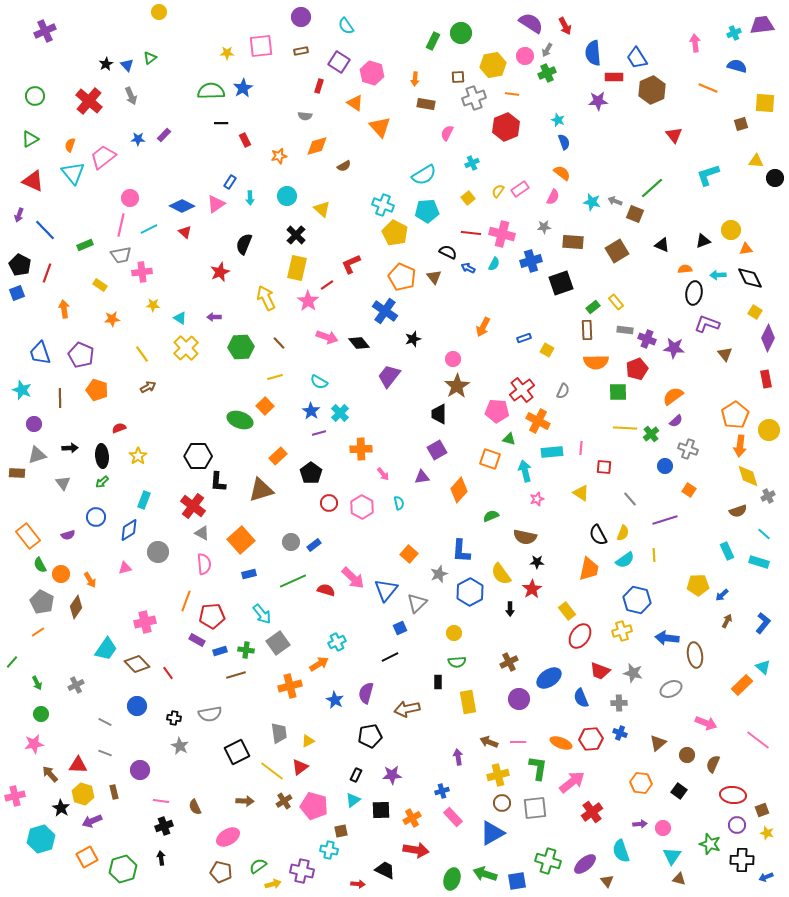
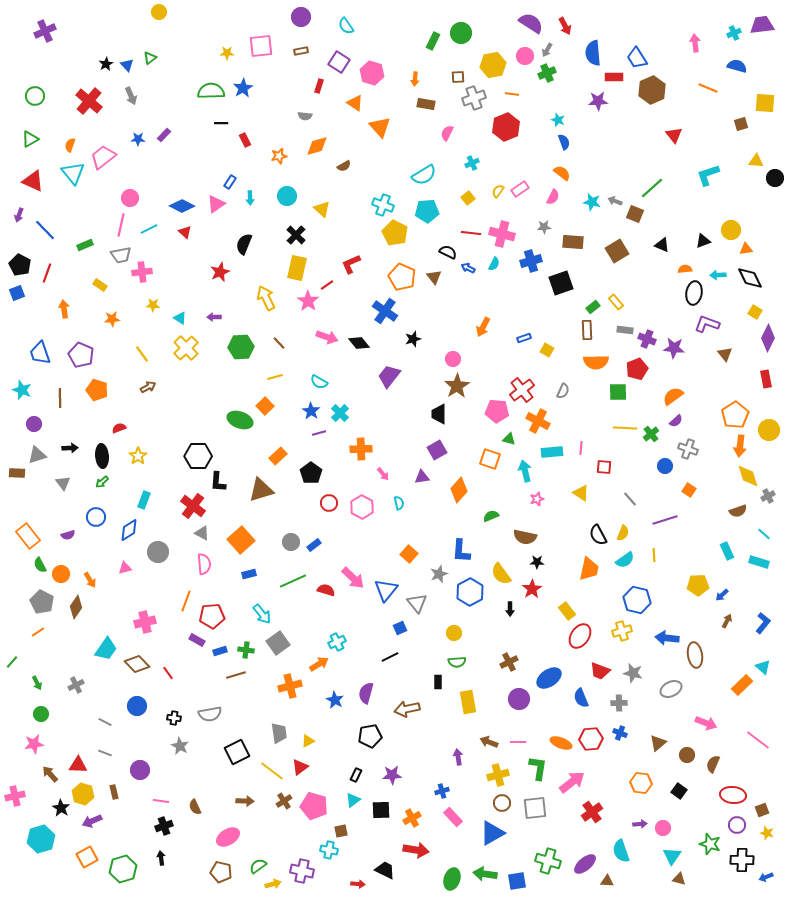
gray triangle at (417, 603): rotated 25 degrees counterclockwise
green arrow at (485, 874): rotated 10 degrees counterclockwise
brown triangle at (607, 881): rotated 48 degrees counterclockwise
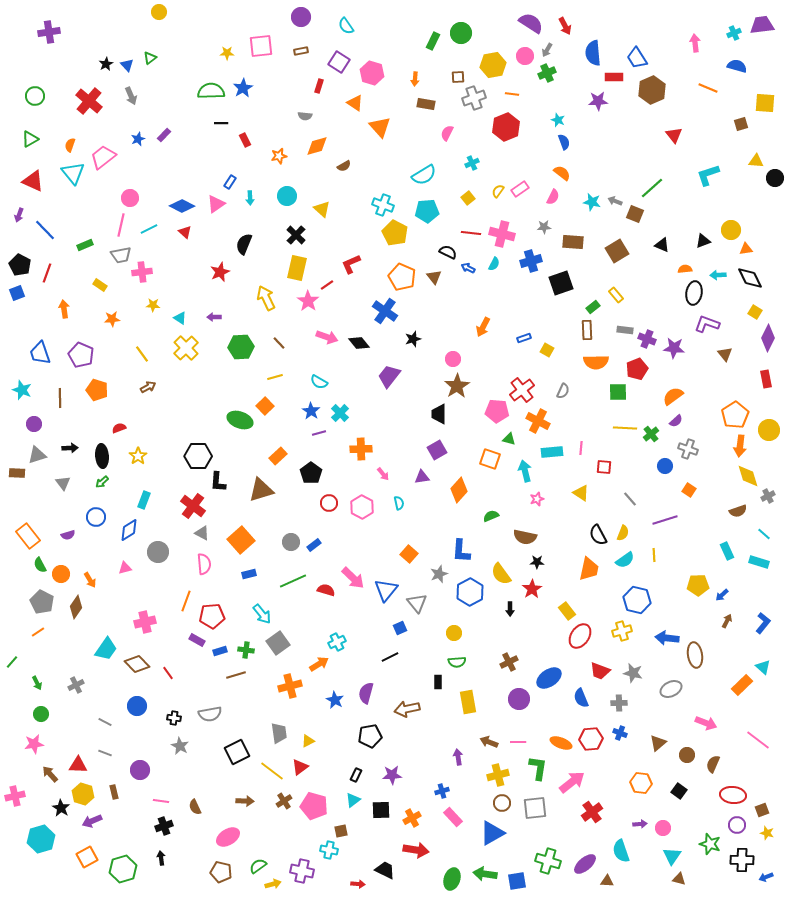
purple cross at (45, 31): moved 4 px right, 1 px down; rotated 15 degrees clockwise
blue star at (138, 139): rotated 24 degrees counterclockwise
yellow rectangle at (616, 302): moved 7 px up
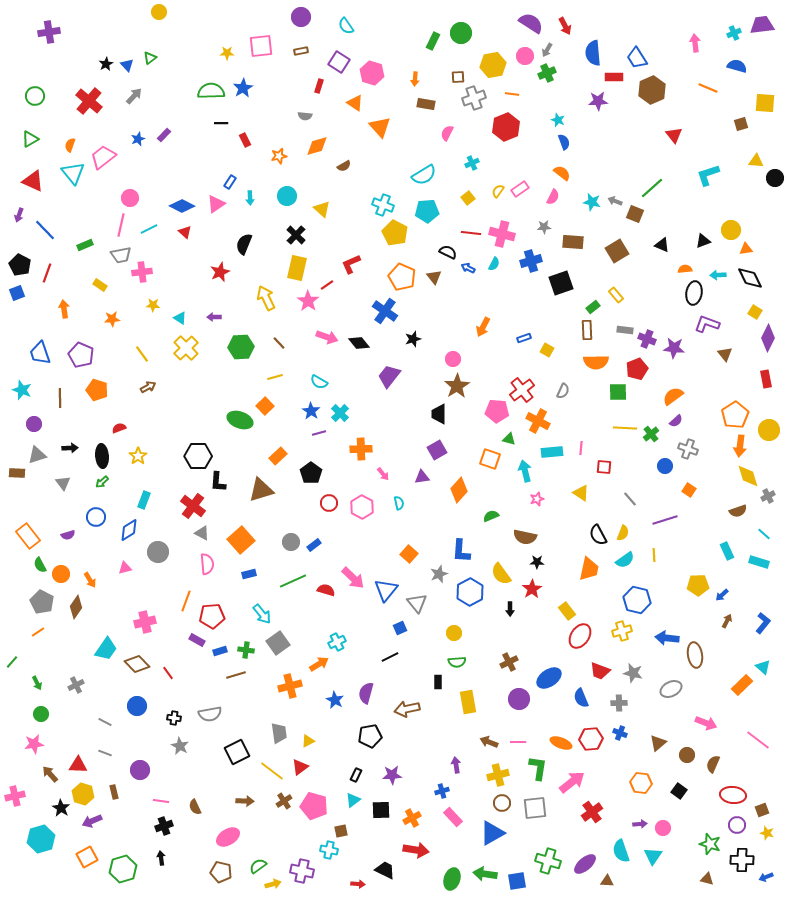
gray arrow at (131, 96): moved 3 px right; rotated 114 degrees counterclockwise
pink semicircle at (204, 564): moved 3 px right
purple arrow at (458, 757): moved 2 px left, 8 px down
cyan triangle at (672, 856): moved 19 px left
brown triangle at (679, 879): moved 28 px right
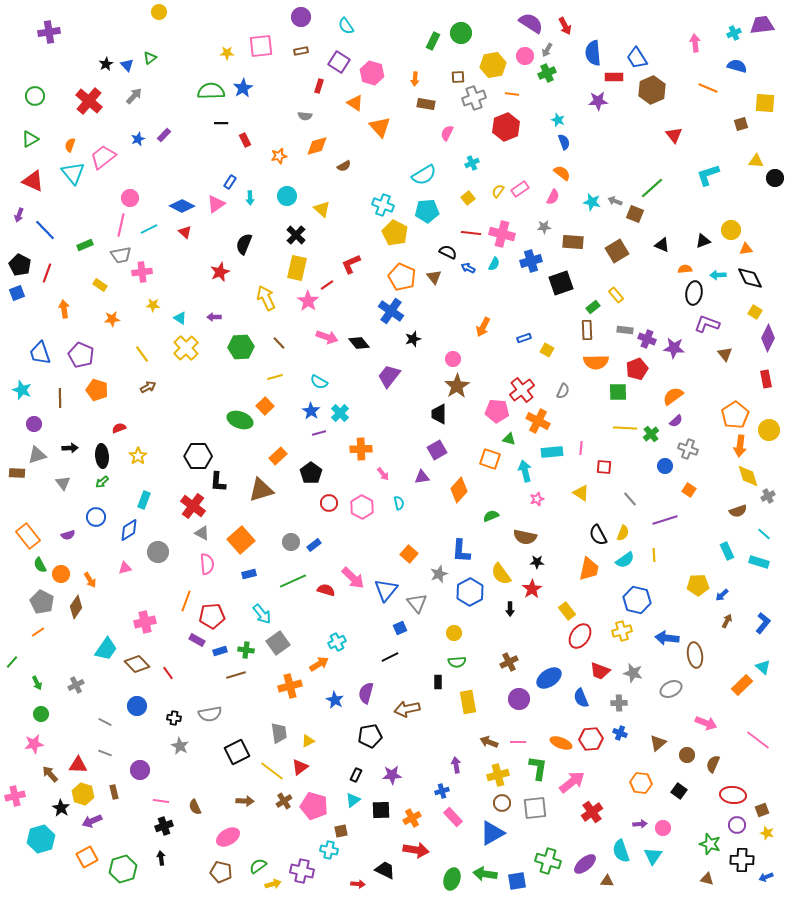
blue cross at (385, 311): moved 6 px right
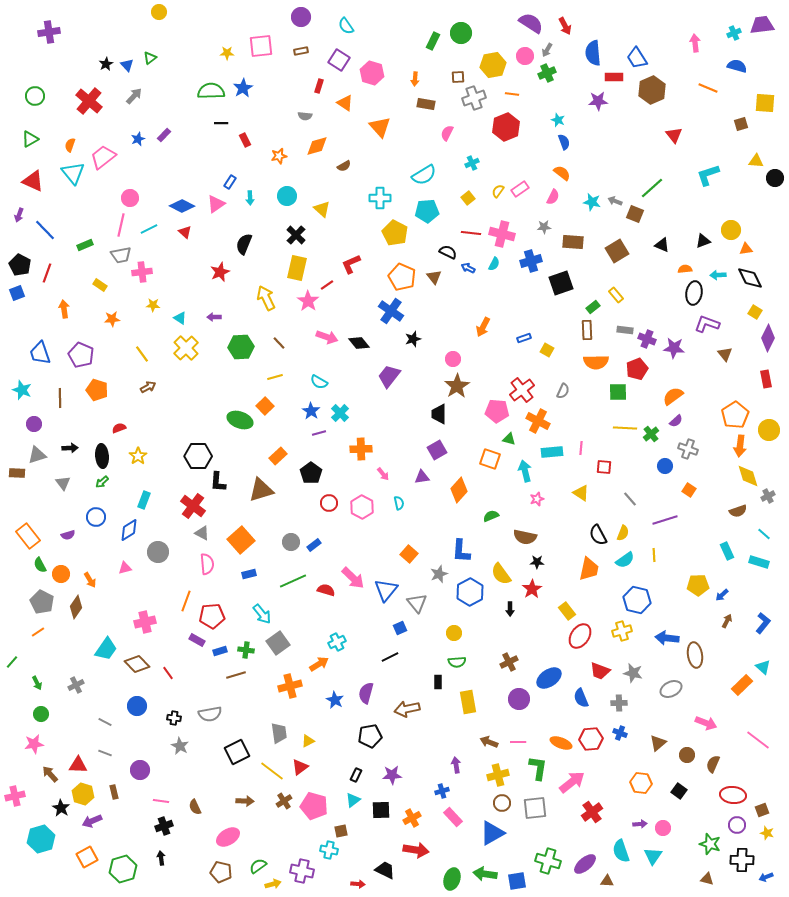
purple square at (339, 62): moved 2 px up
orange triangle at (355, 103): moved 10 px left
cyan cross at (383, 205): moved 3 px left, 7 px up; rotated 20 degrees counterclockwise
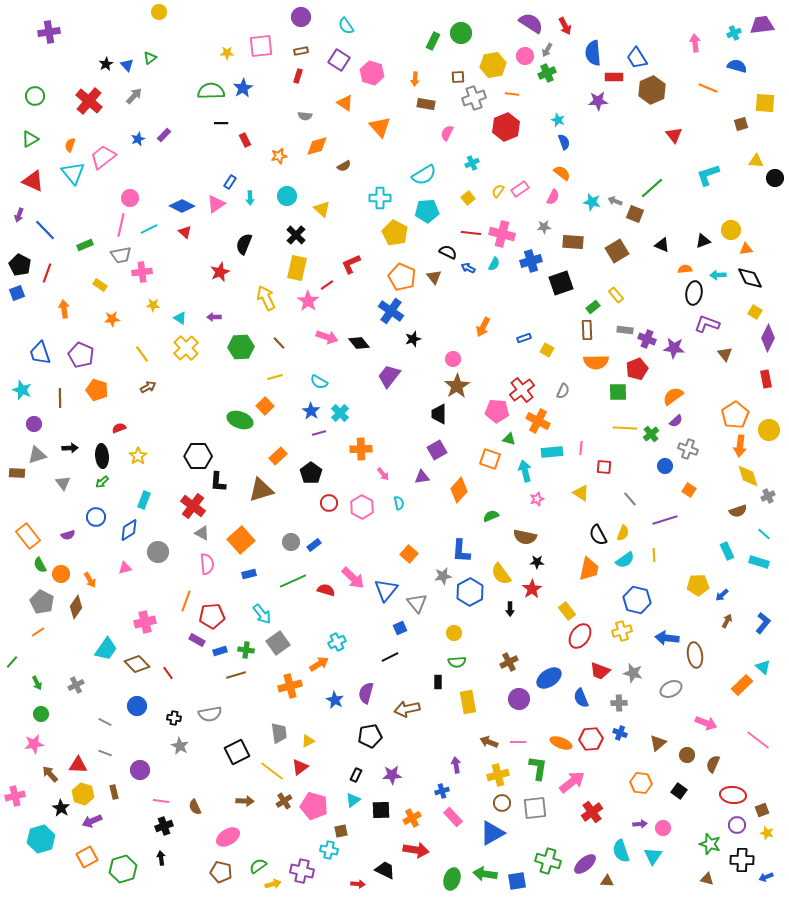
red rectangle at (319, 86): moved 21 px left, 10 px up
gray star at (439, 574): moved 4 px right, 2 px down; rotated 12 degrees clockwise
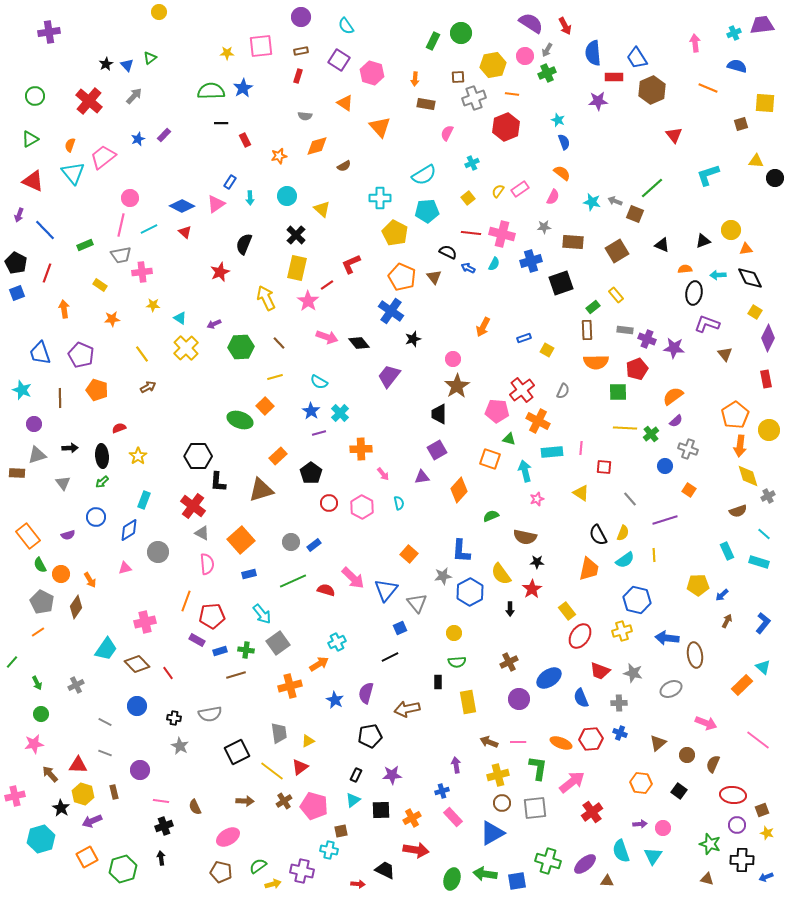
black pentagon at (20, 265): moved 4 px left, 2 px up
purple arrow at (214, 317): moved 7 px down; rotated 24 degrees counterclockwise
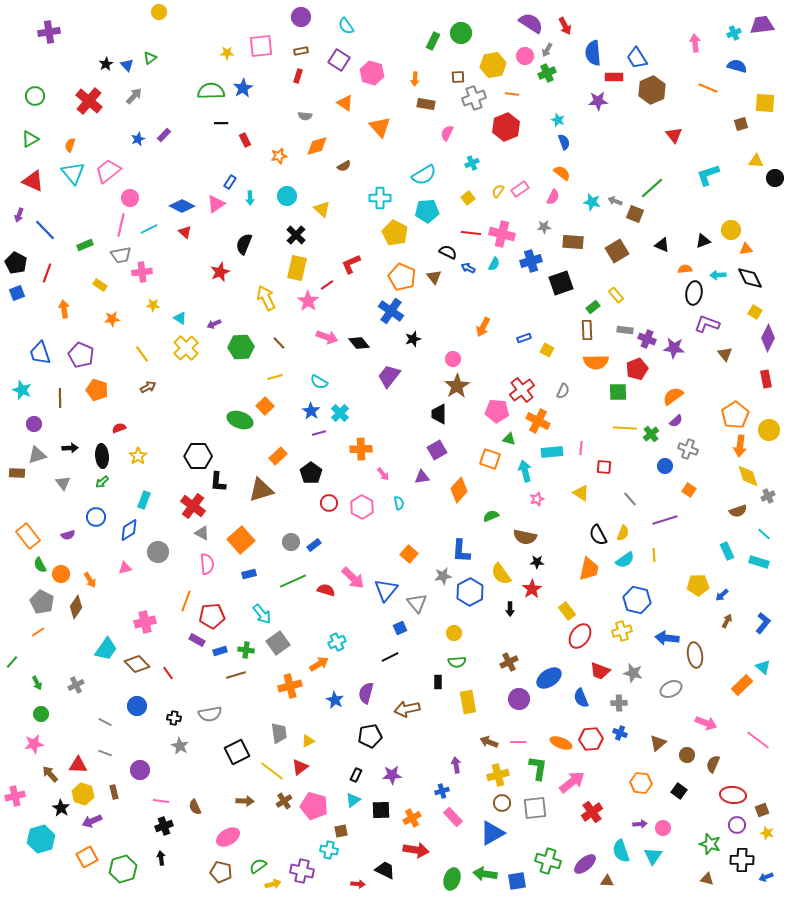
pink trapezoid at (103, 157): moved 5 px right, 14 px down
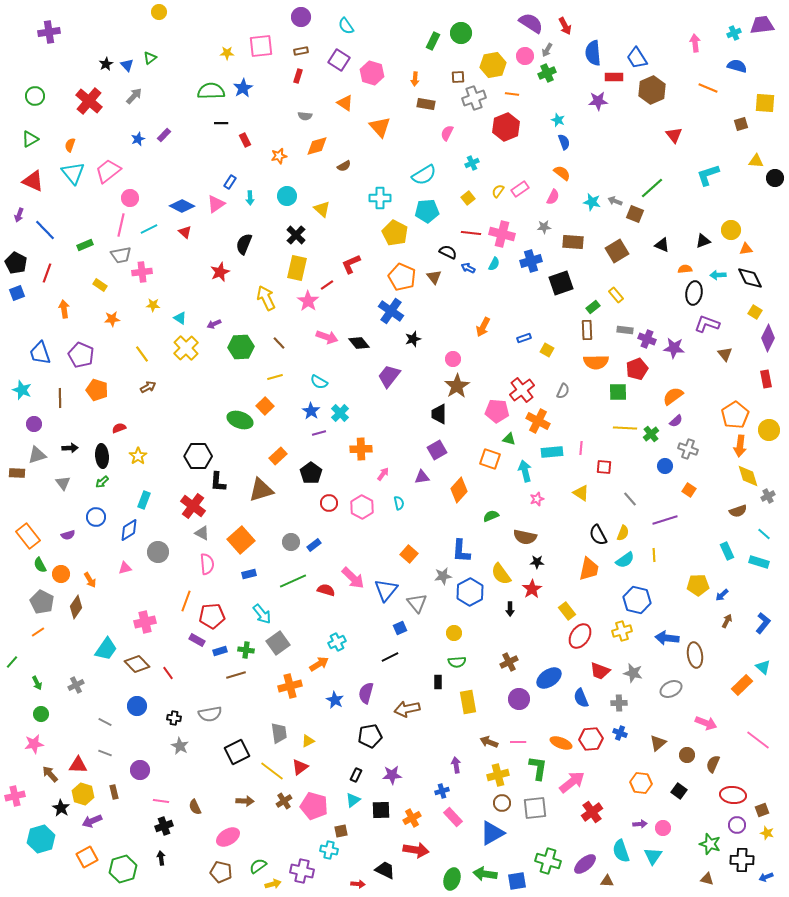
pink arrow at (383, 474): rotated 104 degrees counterclockwise
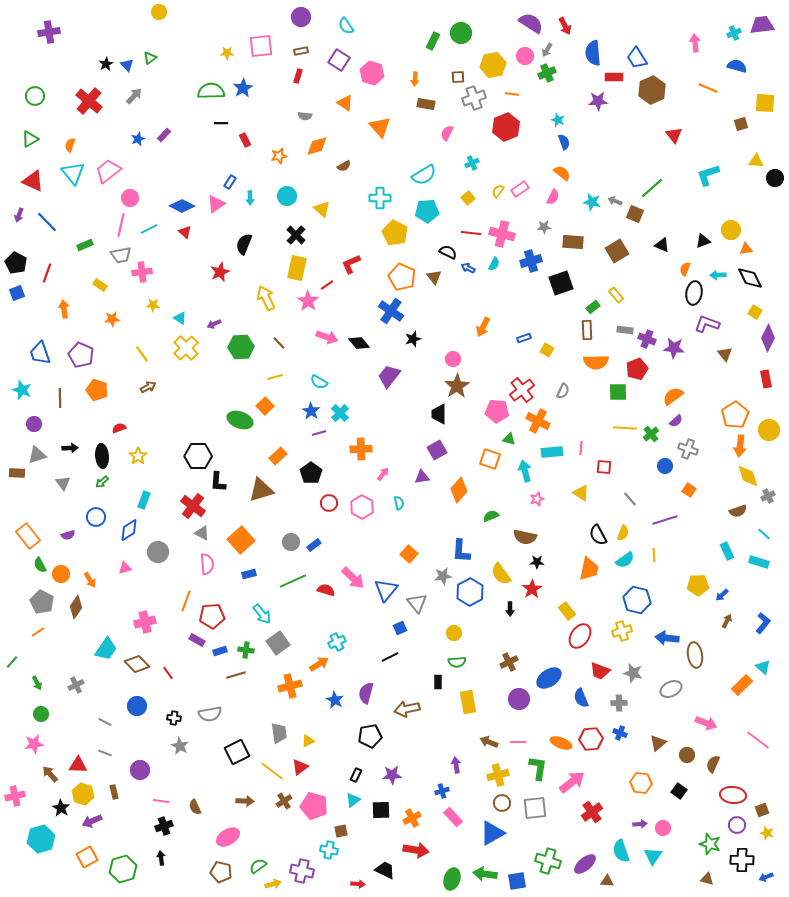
blue line at (45, 230): moved 2 px right, 8 px up
orange semicircle at (685, 269): rotated 64 degrees counterclockwise
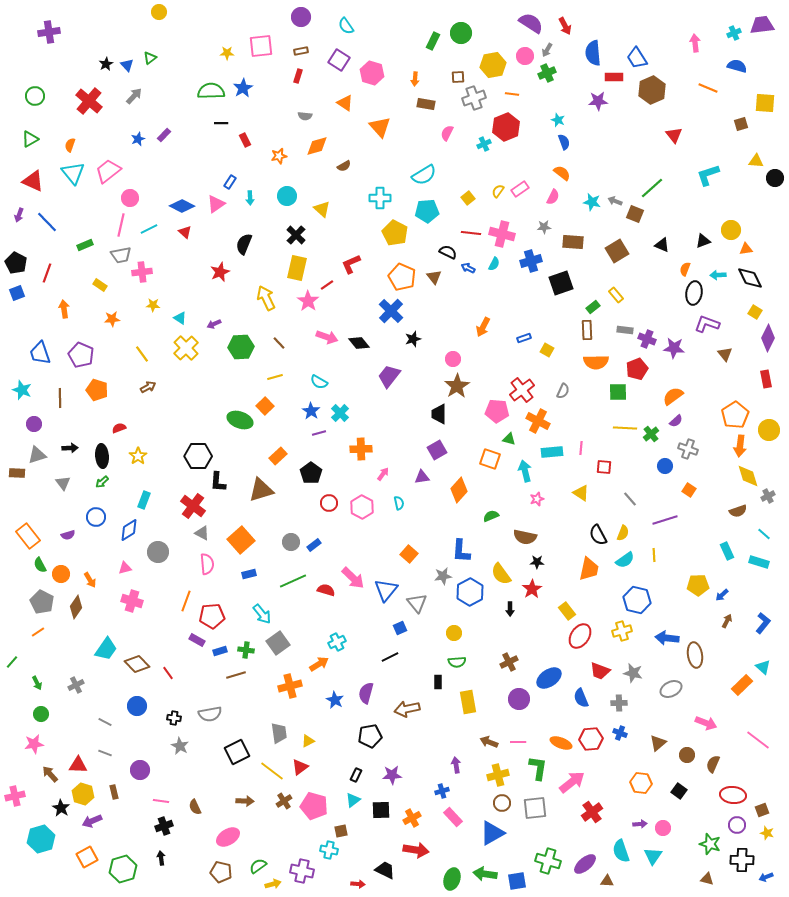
cyan cross at (472, 163): moved 12 px right, 19 px up
blue cross at (391, 311): rotated 10 degrees clockwise
pink cross at (145, 622): moved 13 px left, 21 px up; rotated 30 degrees clockwise
